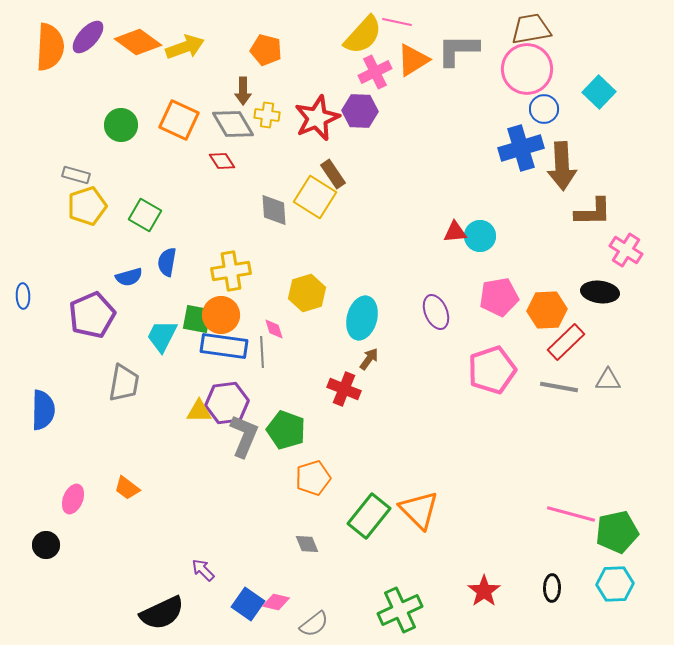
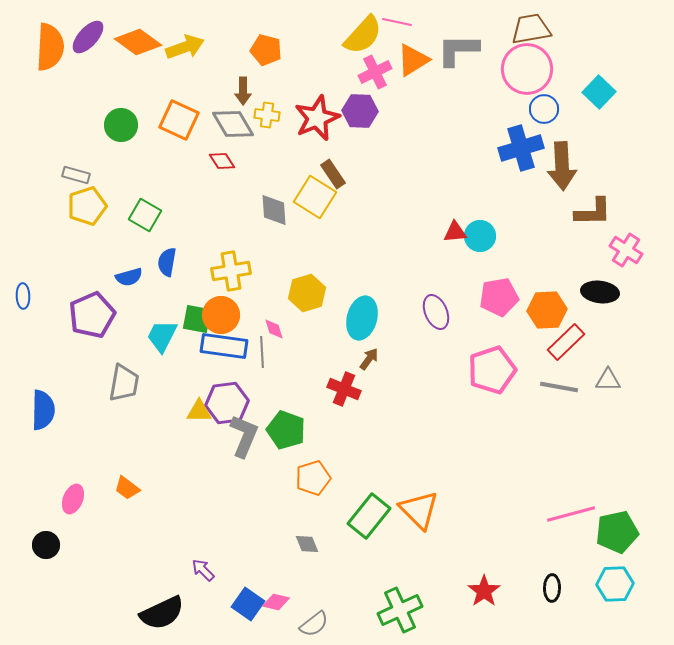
pink line at (571, 514): rotated 30 degrees counterclockwise
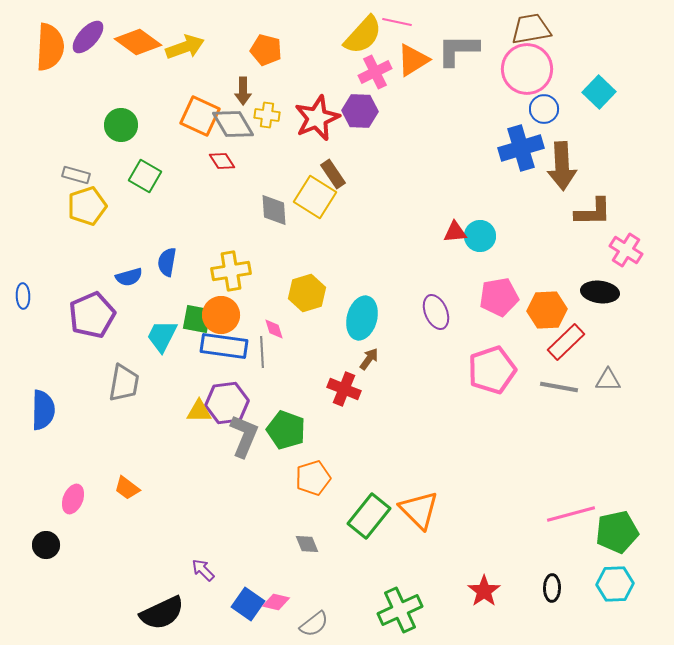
orange square at (179, 120): moved 21 px right, 4 px up
green square at (145, 215): moved 39 px up
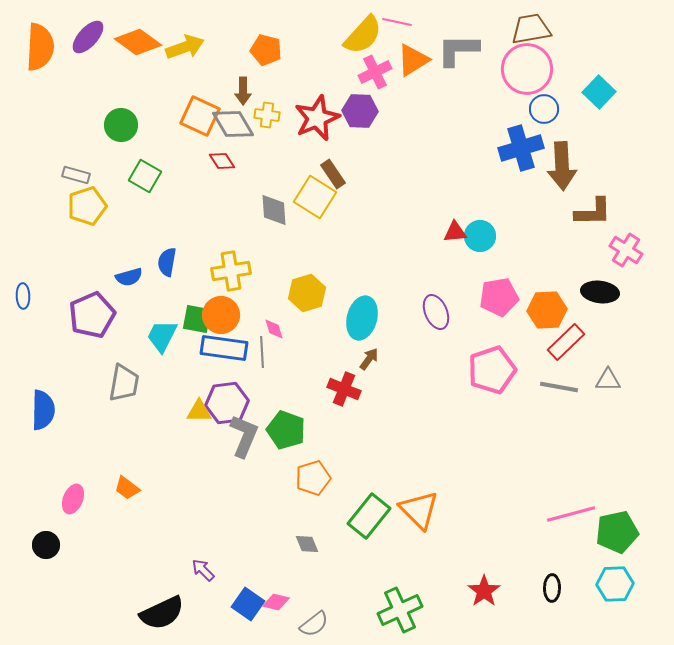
orange semicircle at (50, 47): moved 10 px left
blue rectangle at (224, 346): moved 2 px down
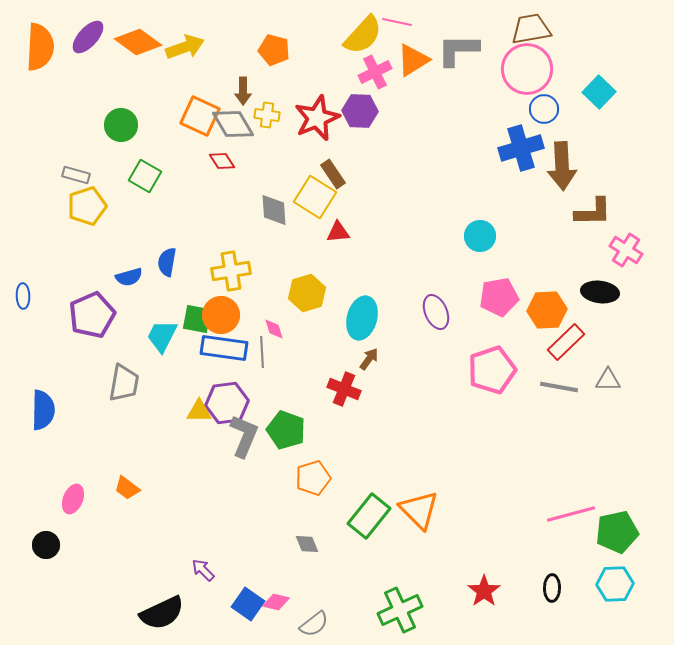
orange pentagon at (266, 50): moved 8 px right
red triangle at (455, 232): moved 117 px left
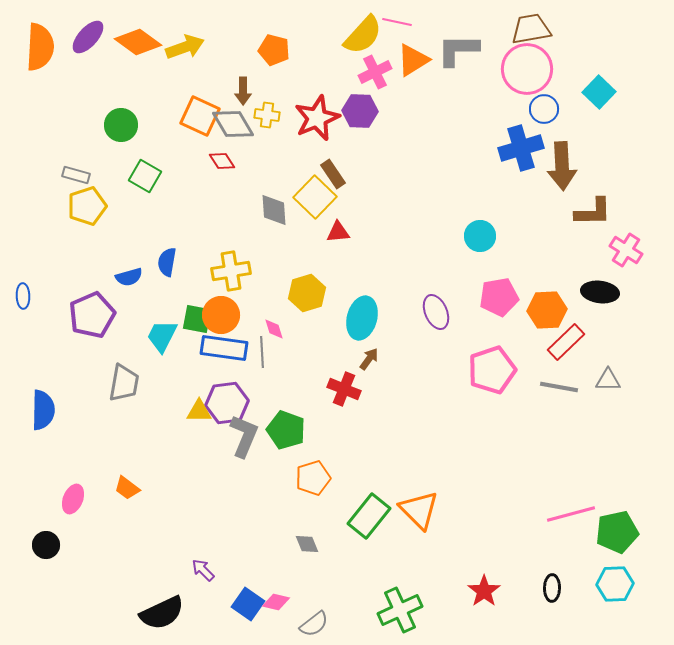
yellow square at (315, 197): rotated 12 degrees clockwise
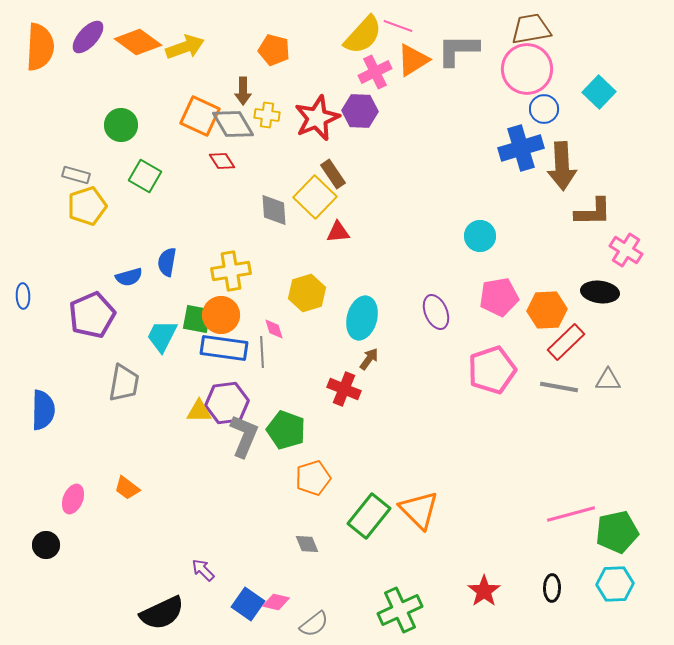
pink line at (397, 22): moved 1 px right, 4 px down; rotated 8 degrees clockwise
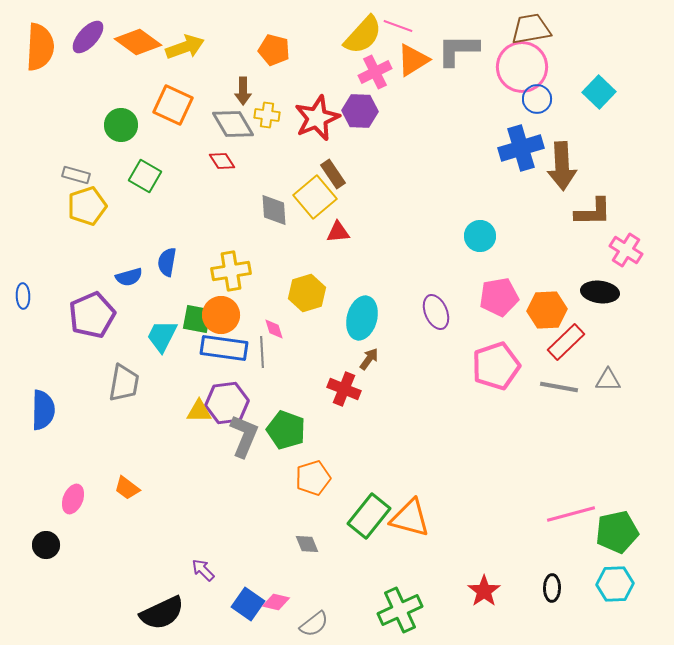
pink circle at (527, 69): moved 5 px left, 2 px up
blue circle at (544, 109): moved 7 px left, 10 px up
orange square at (200, 116): moved 27 px left, 11 px up
yellow square at (315, 197): rotated 6 degrees clockwise
pink pentagon at (492, 370): moved 4 px right, 4 px up
orange triangle at (419, 510): moved 9 px left, 8 px down; rotated 30 degrees counterclockwise
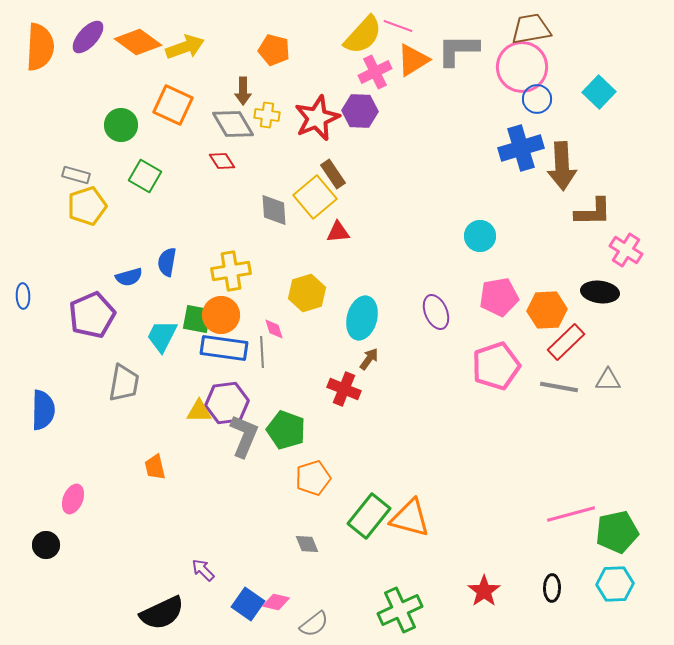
orange trapezoid at (127, 488): moved 28 px right, 21 px up; rotated 40 degrees clockwise
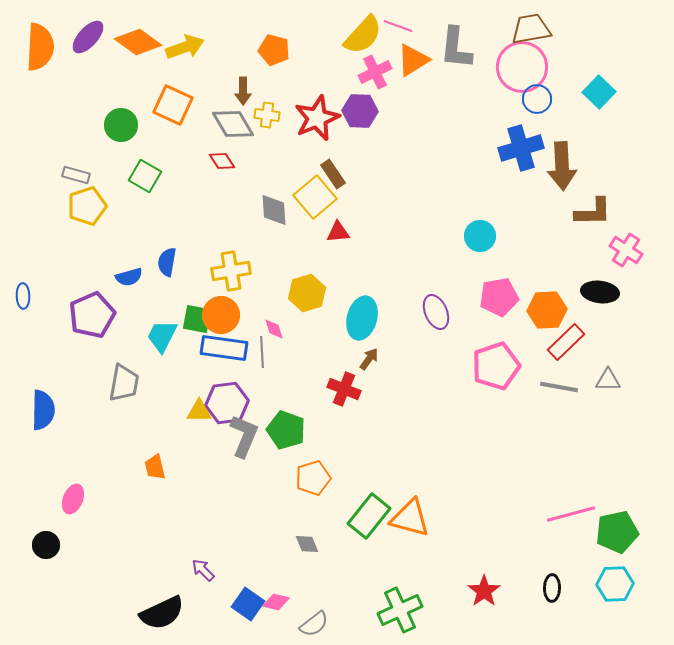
gray L-shape at (458, 50): moved 2 px left, 2 px up; rotated 84 degrees counterclockwise
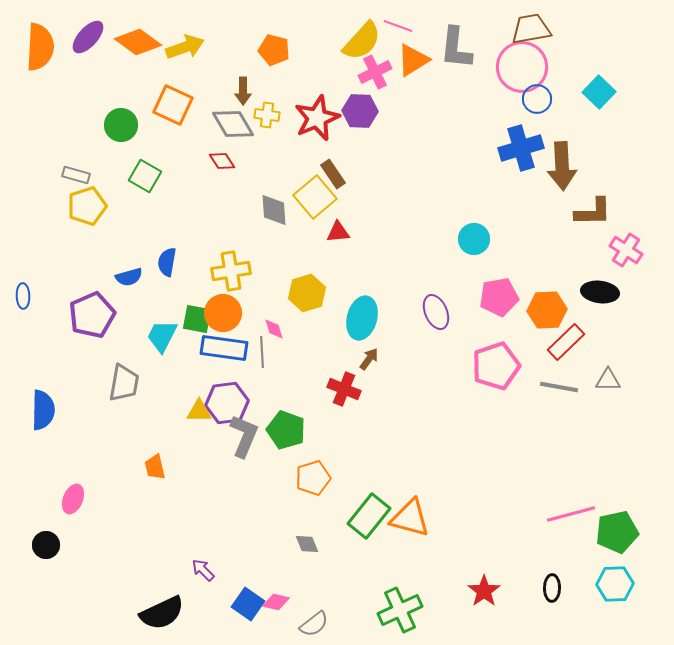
yellow semicircle at (363, 35): moved 1 px left, 6 px down
cyan circle at (480, 236): moved 6 px left, 3 px down
orange circle at (221, 315): moved 2 px right, 2 px up
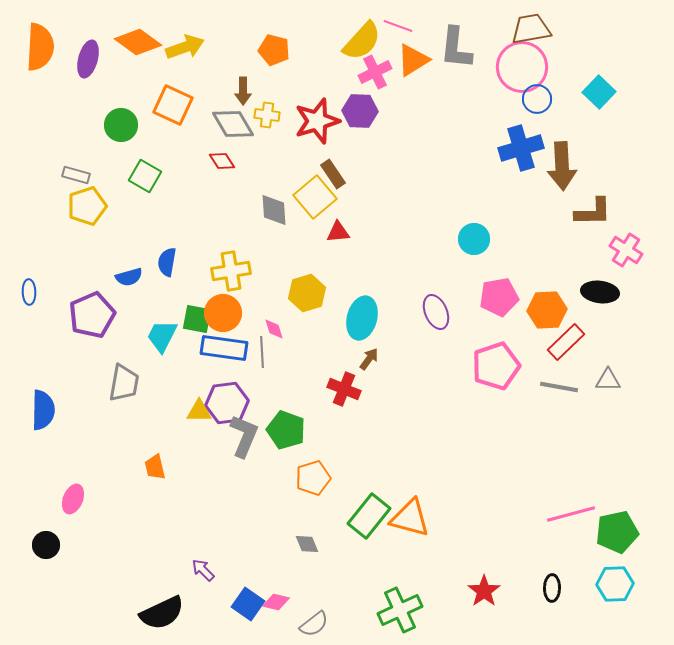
purple ellipse at (88, 37): moved 22 px down; rotated 27 degrees counterclockwise
red star at (317, 118): moved 3 px down; rotated 6 degrees clockwise
blue ellipse at (23, 296): moved 6 px right, 4 px up
